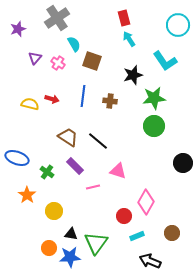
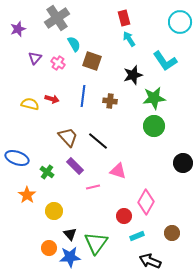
cyan circle: moved 2 px right, 3 px up
brown trapezoid: rotated 15 degrees clockwise
black triangle: moved 1 px left; rotated 40 degrees clockwise
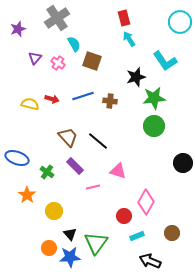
black star: moved 3 px right, 2 px down
blue line: rotated 65 degrees clockwise
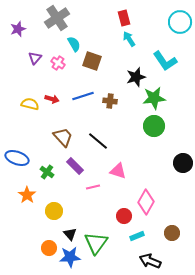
brown trapezoid: moved 5 px left
